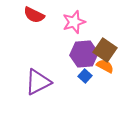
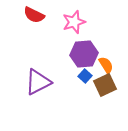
brown square: moved 35 px down; rotated 30 degrees clockwise
orange semicircle: moved 1 px right, 1 px up; rotated 30 degrees clockwise
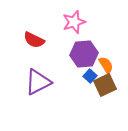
red semicircle: moved 25 px down
blue square: moved 5 px right
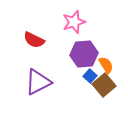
brown square: moved 1 px left; rotated 15 degrees counterclockwise
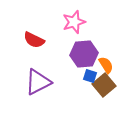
blue square: rotated 24 degrees counterclockwise
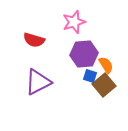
red semicircle: rotated 10 degrees counterclockwise
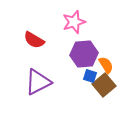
red semicircle: rotated 15 degrees clockwise
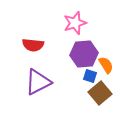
pink star: moved 1 px right, 1 px down
red semicircle: moved 1 px left, 5 px down; rotated 25 degrees counterclockwise
brown square: moved 4 px left, 8 px down
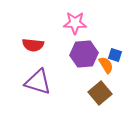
pink star: rotated 20 degrees clockwise
blue square: moved 25 px right, 21 px up
purple triangle: rotated 44 degrees clockwise
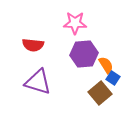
blue square: moved 2 px left, 23 px down; rotated 16 degrees clockwise
